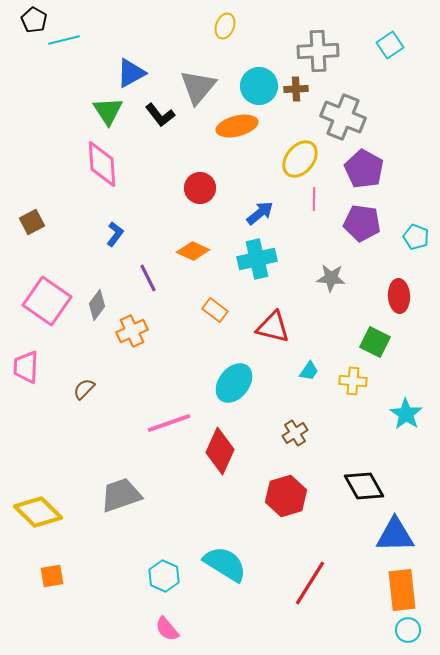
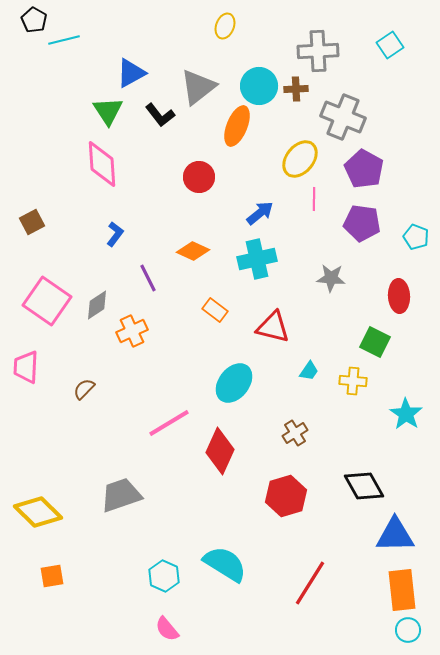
gray triangle at (198, 87): rotated 12 degrees clockwise
orange ellipse at (237, 126): rotated 54 degrees counterclockwise
red circle at (200, 188): moved 1 px left, 11 px up
gray diamond at (97, 305): rotated 20 degrees clockwise
pink line at (169, 423): rotated 12 degrees counterclockwise
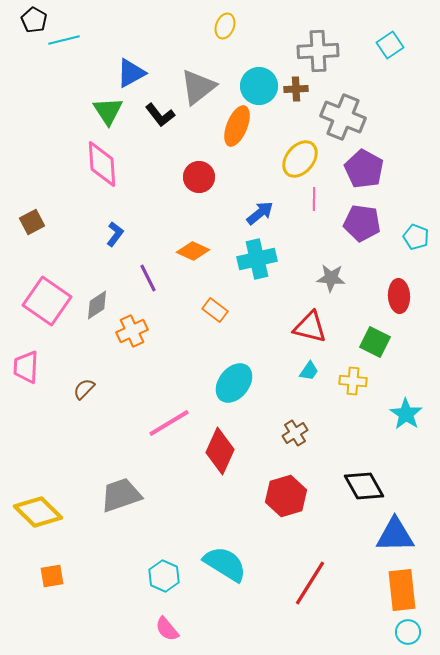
red triangle at (273, 327): moved 37 px right
cyan circle at (408, 630): moved 2 px down
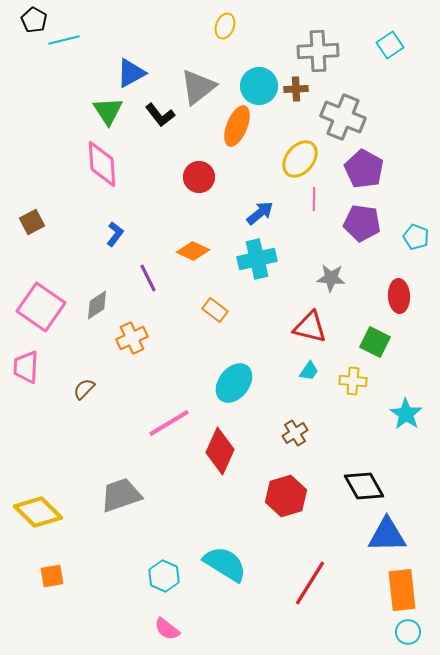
pink square at (47, 301): moved 6 px left, 6 px down
orange cross at (132, 331): moved 7 px down
blue triangle at (395, 535): moved 8 px left
pink semicircle at (167, 629): rotated 12 degrees counterclockwise
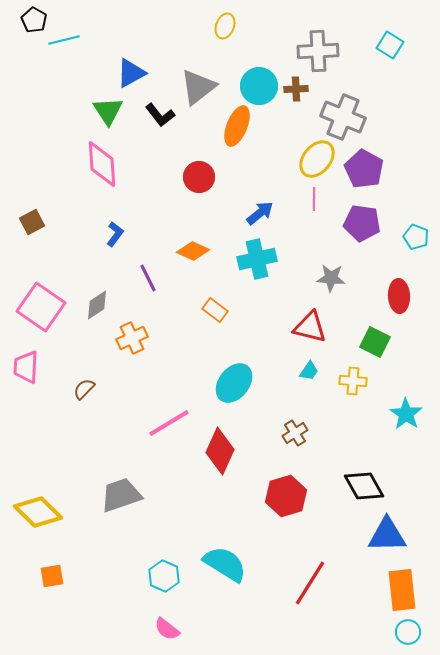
cyan square at (390, 45): rotated 24 degrees counterclockwise
yellow ellipse at (300, 159): moved 17 px right
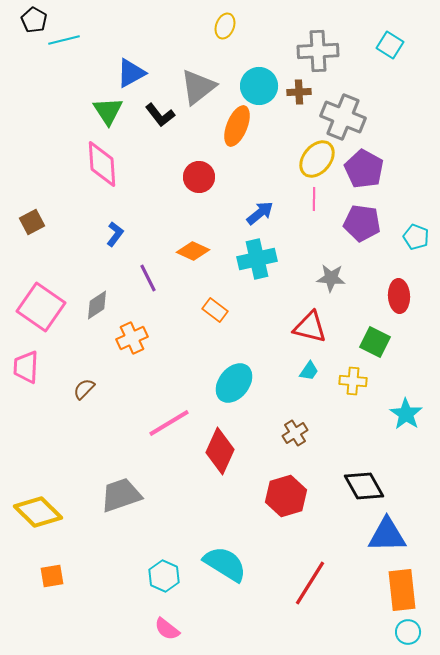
brown cross at (296, 89): moved 3 px right, 3 px down
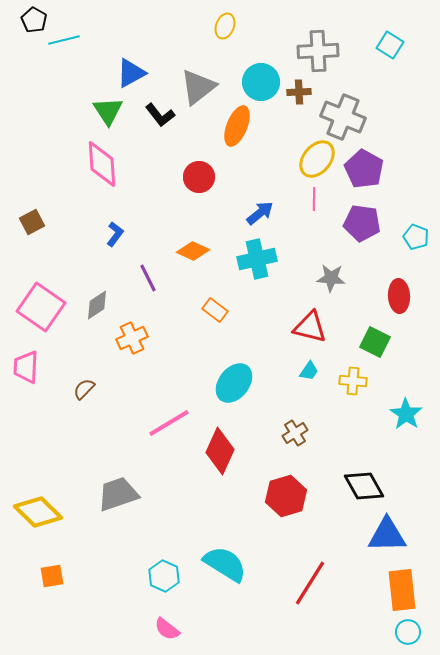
cyan circle at (259, 86): moved 2 px right, 4 px up
gray trapezoid at (121, 495): moved 3 px left, 1 px up
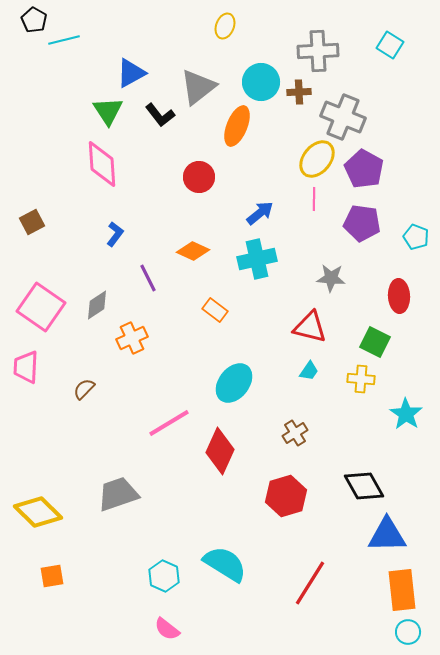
yellow cross at (353, 381): moved 8 px right, 2 px up
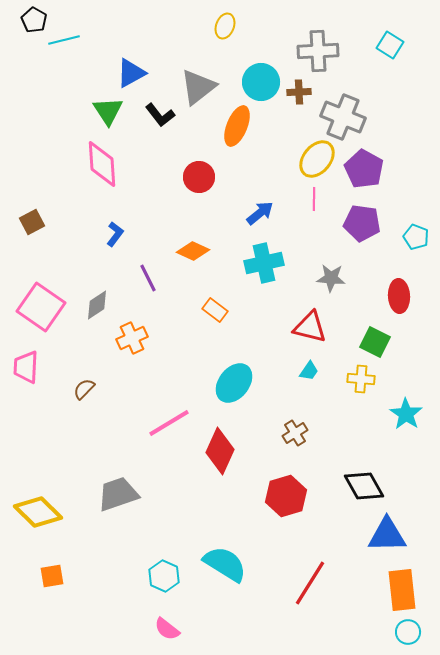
cyan cross at (257, 259): moved 7 px right, 4 px down
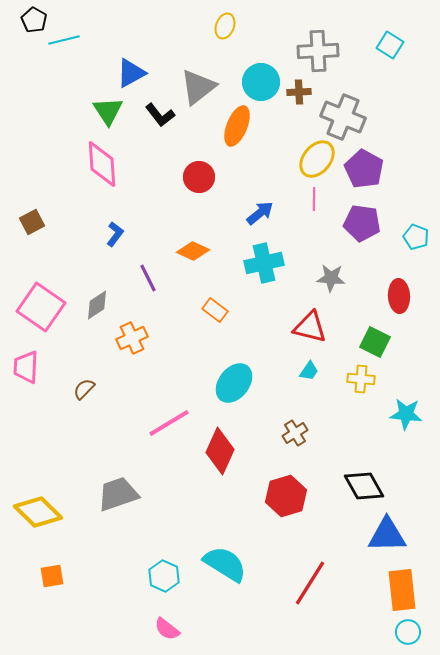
cyan star at (406, 414): rotated 28 degrees counterclockwise
